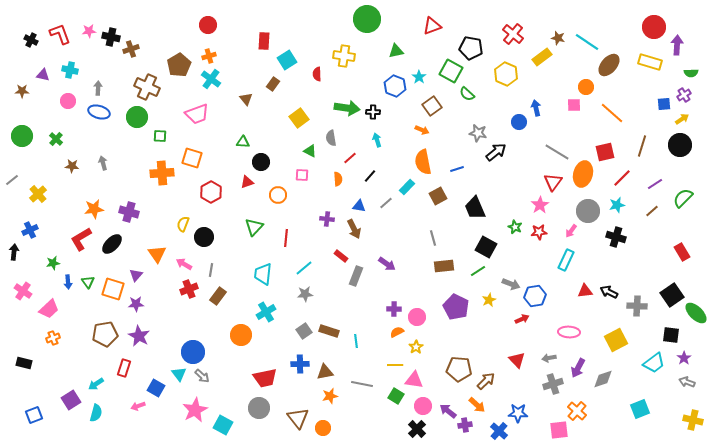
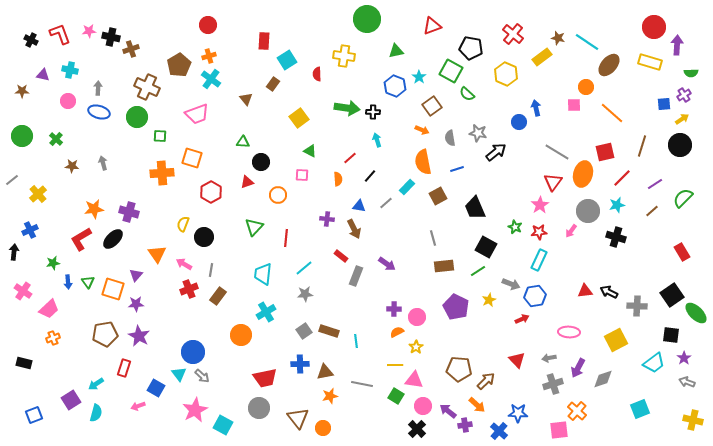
gray semicircle at (331, 138): moved 119 px right
black ellipse at (112, 244): moved 1 px right, 5 px up
cyan rectangle at (566, 260): moved 27 px left
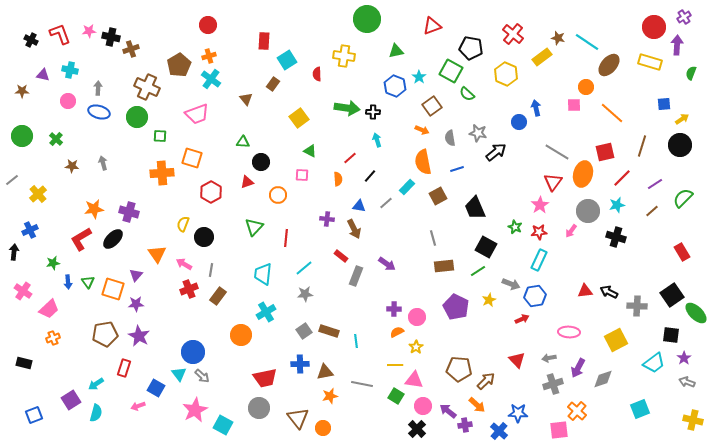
green semicircle at (691, 73): rotated 112 degrees clockwise
purple cross at (684, 95): moved 78 px up
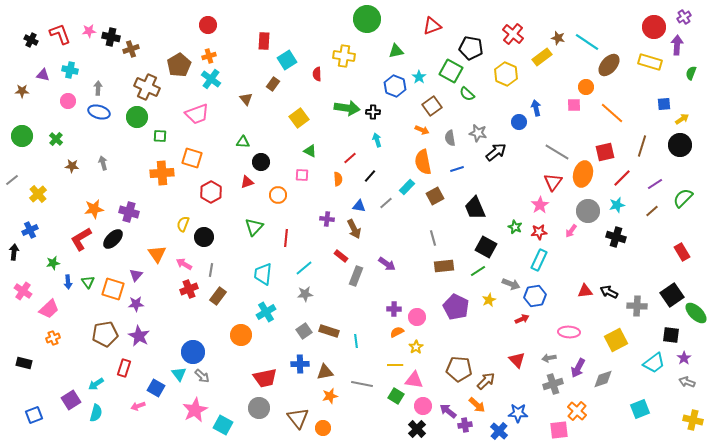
brown square at (438, 196): moved 3 px left
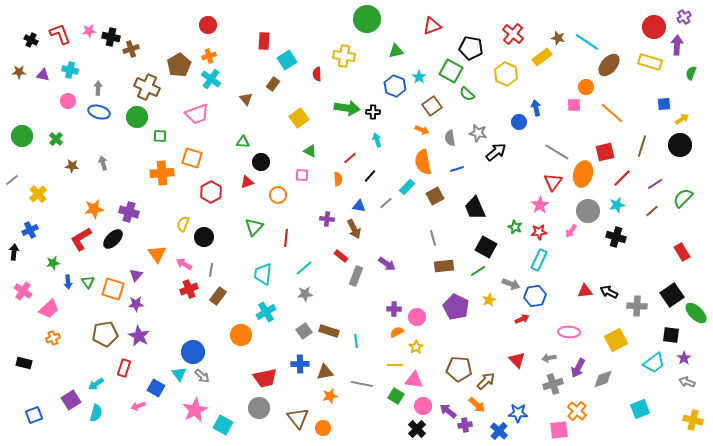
brown star at (22, 91): moved 3 px left, 19 px up
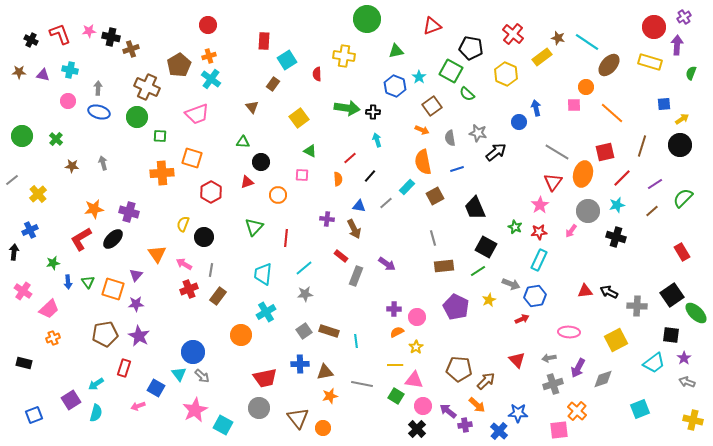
brown triangle at (246, 99): moved 6 px right, 8 px down
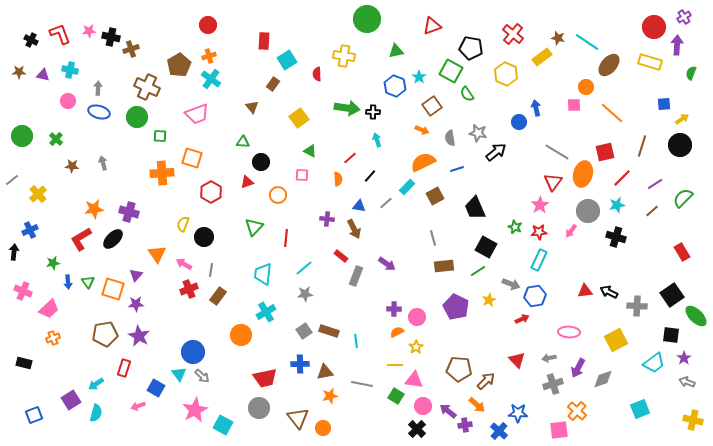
green semicircle at (467, 94): rotated 14 degrees clockwise
orange semicircle at (423, 162): rotated 75 degrees clockwise
pink cross at (23, 291): rotated 12 degrees counterclockwise
green ellipse at (696, 313): moved 3 px down
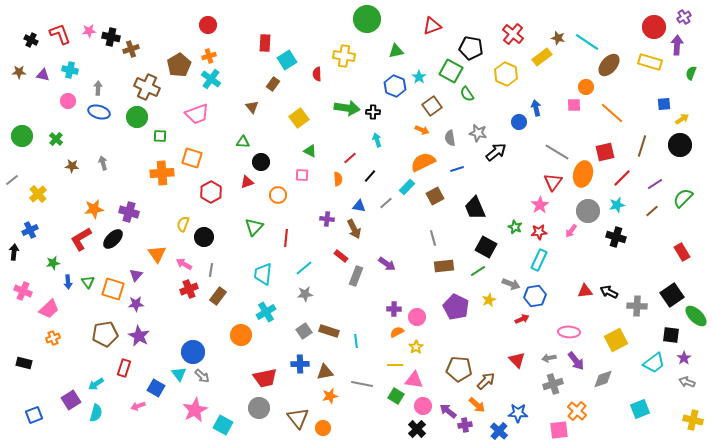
red rectangle at (264, 41): moved 1 px right, 2 px down
purple arrow at (578, 368): moved 2 px left, 7 px up; rotated 66 degrees counterclockwise
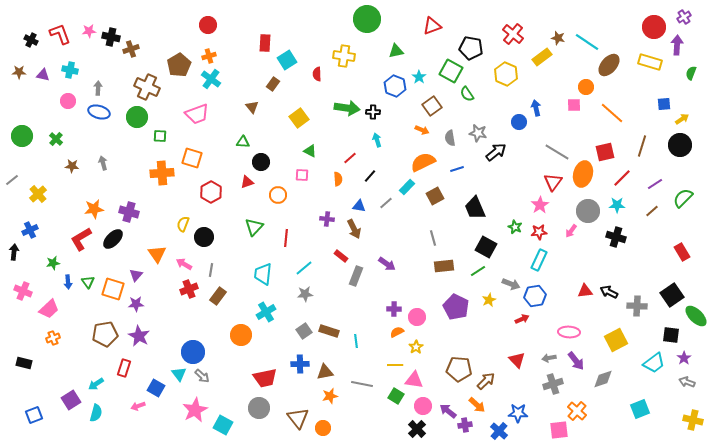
cyan star at (617, 205): rotated 14 degrees clockwise
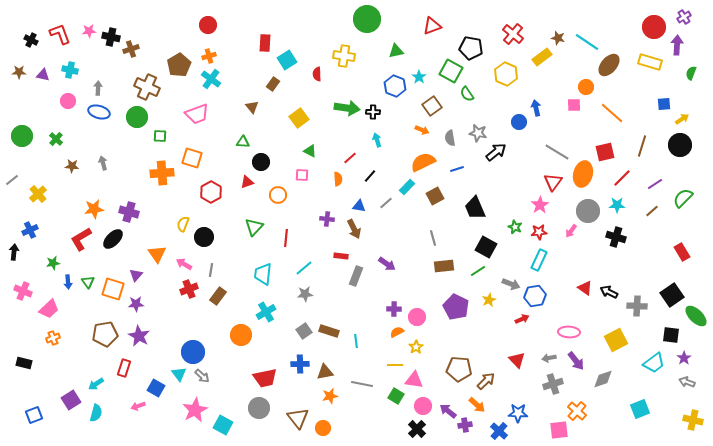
red rectangle at (341, 256): rotated 32 degrees counterclockwise
red triangle at (585, 291): moved 3 px up; rotated 42 degrees clockwise
